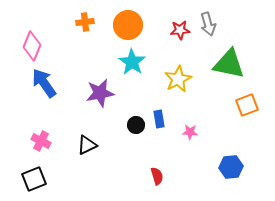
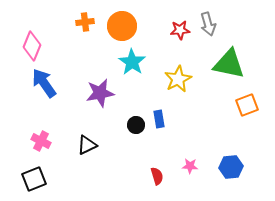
orange circle: moved 6 px left, 1 px down
pink star: moved 34 px down
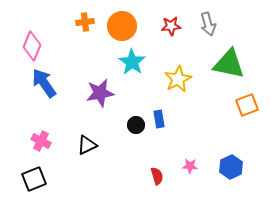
red star: moved 9 px left, 4 px up
blue hexagon: rotated 20 degrees counterclockwise
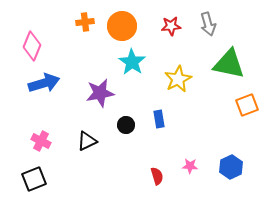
blue arrow: rotated 108 degrees clockwise
black circle: moved 10 px left
black triangle: moved 4 px up
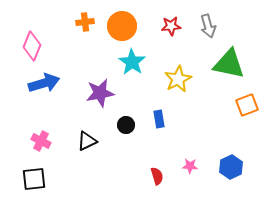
gray arrow: moved 2 px down
black square: rotated 15 degrees clockwise
